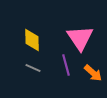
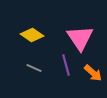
yellow diamond: moved 5 px up; rotated 55 degrees counterclockwise
gray line: moved 1 px right
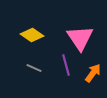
orange arrow: rotated 96 degrees counterclockwise
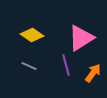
pink triangle: moved 1 px right; rotated 32 degrees clockwise
gray line: moved 5 px left, 2 px up
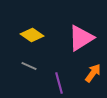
purple line: moved 7 px left, 18 px down
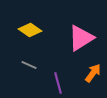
yellow diamond: moved 2 px left, 5 px up
gray line: moved 1 px up
purple line: moved 1 px left
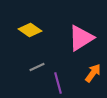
gray line: moved 8 px right, 2 px down; rotated 49 degrees counterclockwise
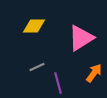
yellow diamond: moved 4 px right, 4 px up; rotated 35 degrees counterclockwise
orange arrow: moved 1 px right
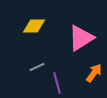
purple line: moved 1 px left
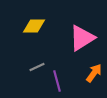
pink triangle: moved 1 px right
purple line: moved 2 px up
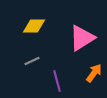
gray line: moved 5 px left, 6 px up
